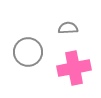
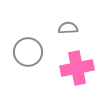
pink cross: moved 3 px right
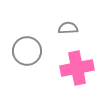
gray circle: moved 1 px left, 1 px up
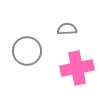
gray semicircle: moved 1 px left, 1 px down
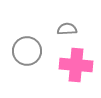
pink cross: moved 1 px left, 3 px up; rotated 16 degrees clockwise
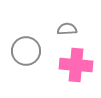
gray circle: moved 1 px left
